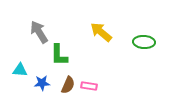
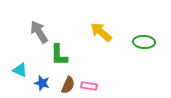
cyan triangle: rotated 21 degrees clockwise
blue star: rotated 21 degrees clockwise
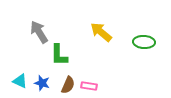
cyan triangle: moved 11 px down
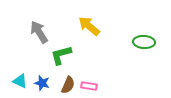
yellow arrow: moved 12 px left, 6 px up
green L-shape: moved 2 px right; rotated 75 degrees clockwise
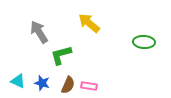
yellow arrow: moved 3 px up
cyan triangle: moved 2 px left
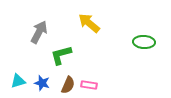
gray arrow: rotated 60 degrees clockwise
cyan triangle: rotated 42 degrees counterclockwise
pink rectangle: moved 1 px up
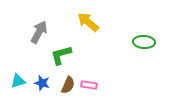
yellow arrow: moved 1 px left, 1 px up
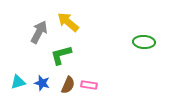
yellow arrow: moved 20 px left
cyan triangle: moved 1 px down
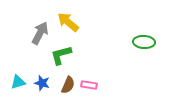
gray arrow: moved 1 px right, 1 px down
